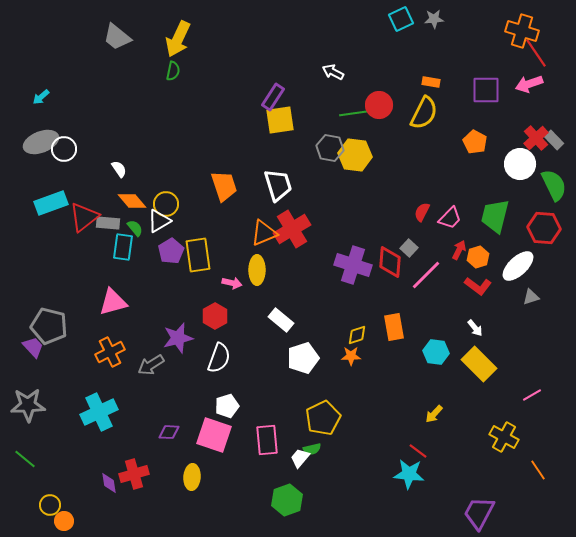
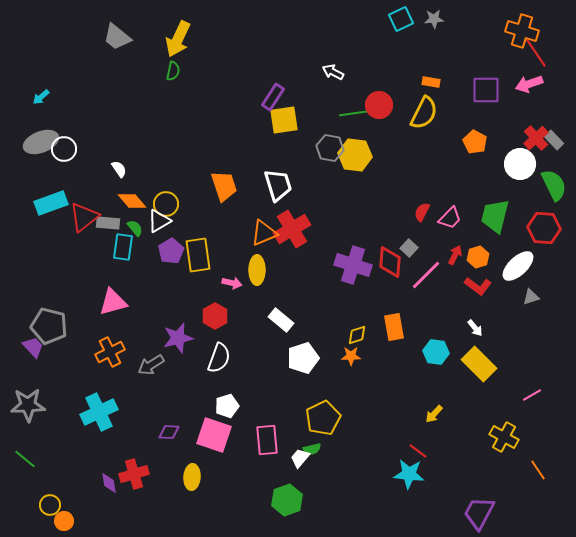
yellow square at (280, 120): moved 4 px right
red arrow at (459, 250): moved 4 px left, 5 px down
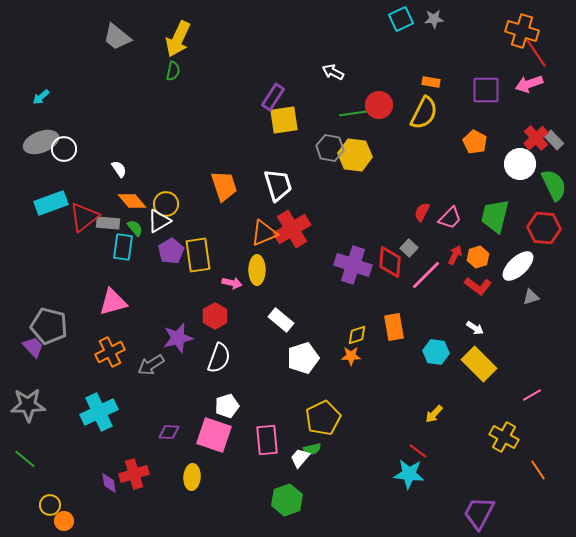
white arrow at (475, 328): rotated 18 degrees counterclockwise
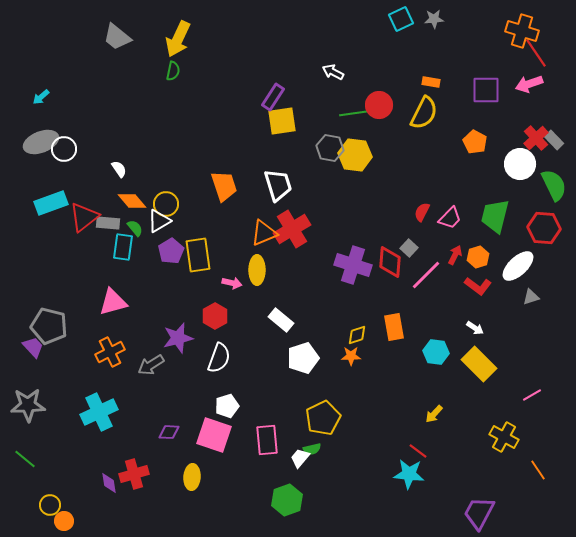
yellow square at (284, 120): moved 2 px left, 1 px down
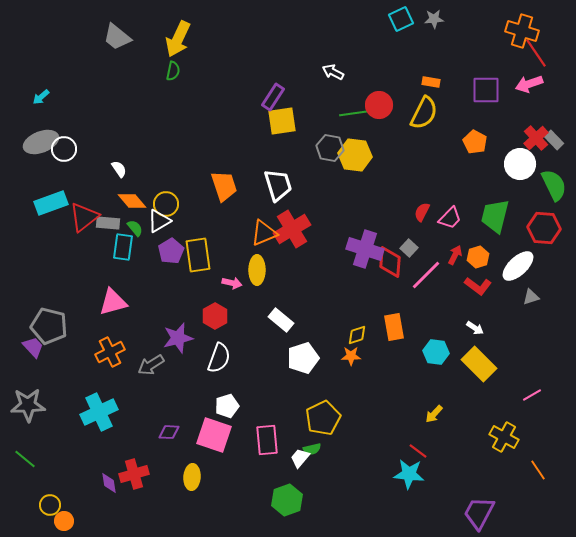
purple cross at (353, 265): moved 12 px right, 16 px up
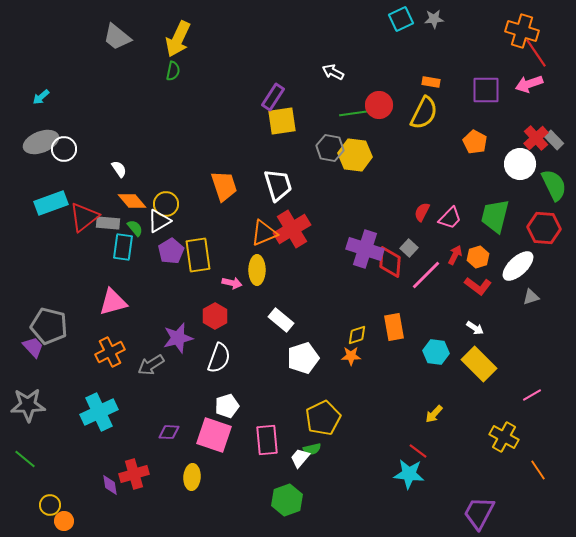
purple diamond at (109, 483): moved 1 px right, 2 px down
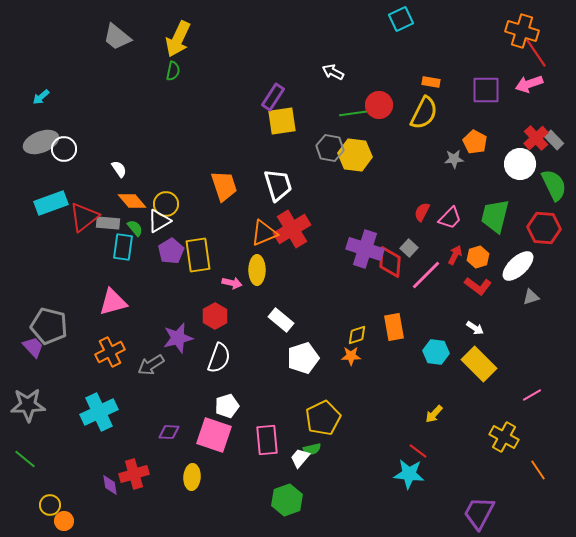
gray star at (434, 19): moved 20 px right, 140 px down
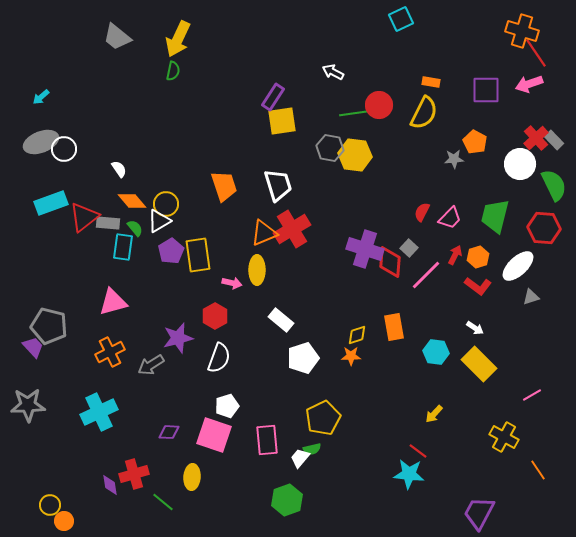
green line at (25, 459): moved 138 px right, 43 px down
